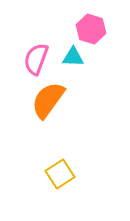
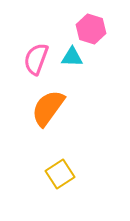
cyan triangle: moved 1 px left
orange semicircle: moved 8 px down
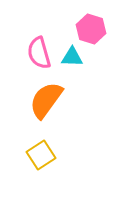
pink semicircle: moved 3 px right, 6 px up; rotated 36 degrees counterclockwise
orange semicircle: moved 2 px left, 8 px up
yellow square: moved 19 px left, 19 px up
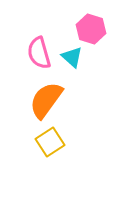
cyan triangle: rotated 40 degrees clockwise
yellow square: moved 9 px right, 13 px up
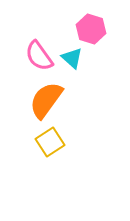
pink semicircle: moved 3 px down; rotated 20 degrees counterclockwise
cyan triangle: moved 1 px down
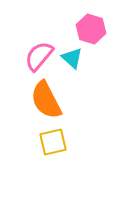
pink semicircle: rotated 76 degrees clockwise
orange semicircle: rotated 63 degrees counterclockwise
yellow square: moved 3 px right; rotated 20 degrees clockwise
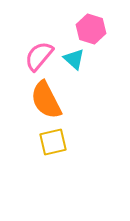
cyan triangle: moved 2 px right, 1 px down
